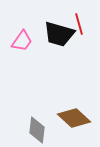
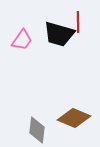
red line: moved 1 px left, 2 px up; rotated 15 degrees clockwise
pink trapezoid: moved 1 px up
brown diamond: rotated 20 degrees counterclockwise
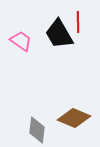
black trapezoid: rotated 44 degrees clockwise
pink trapezoid: moved 1 px left, 1 px down; rotated 90 degrees counterclockwise
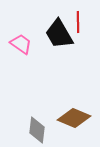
pink trapezoid: moved 3 px down
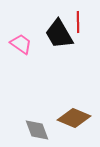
gray diamond: rotated 28 degrees counterclockwise
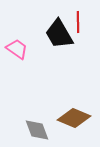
pink trapezoid: moved 4 px left, 5 px down
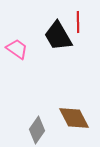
black trapezoid: moved 1 px left, 2 px down
brown diamond: rotated 40 degrees clockwise
gray diamond: rotated 56 degrees clockwise
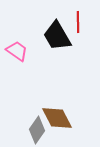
black trapezoid: moved 1 px left
pink trapezoid: moved 2 px down
brown diamond: moved 17 px left
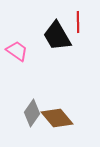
brown diamond: rotated 12 degrees counterclockwise
gray diamond: moved 5 px left, 17 px up
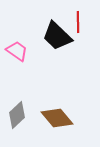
black trapezoid: rotated 16 degrees counterclockwise
gray diamond: moved 15 px left, 2 px down; rotated 12 degrees clockwise
